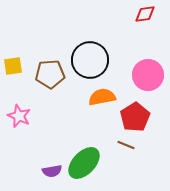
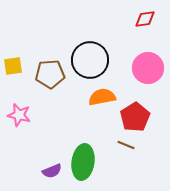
red diamond: moved 5 px down
pink circle: moved 7 px up
pink star: moved 1 px up; rotated 10 degrees counterclockwise
green ellipse: moved 1 px left, 1 px up; rotated 36 degrees counterclockwise
purple semicircle: rotated 12 degrees counterclockwise
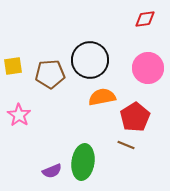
pink star: rotated 20 degrees clockwise
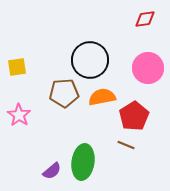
yellow square: moved 4 px right, 1 px down
brown pentagon: moved 14 px right, 19 px down
red pentagon: moved 1 px left, 1 px up
purple semicircle: rotated 18 degrees counterclockwise
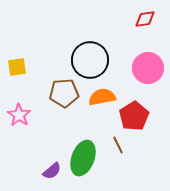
brown line: moved 8 px left; rotated 42 degrees clockwise
green ellipse: moved 4 px up; rotated 12 degrees clockwise
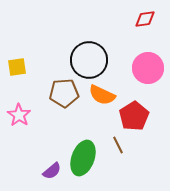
black circle: moved 1 px left
orange semicircle: moved 2 px up; rotated 144 degrees counterclockwise
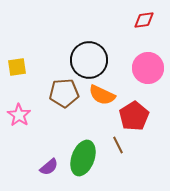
red diamond: moved 1 px left, 1 px down
purple semicircle: moved 3 px left, 4 px up
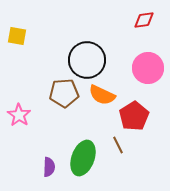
black circle: moved 2 px left
yellow square: moved 31 px up; rotated 18 degrees clockwise
purple semicircle: rotated 48 degrees counterclockwise
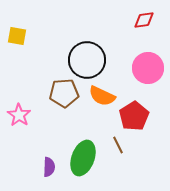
orange semicircle: moved 1 px down
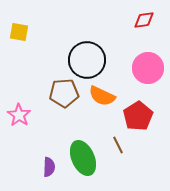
yellow square: moved 2 px right, 4 px up
red pentagon: moved 4 px right
green ellipse: rotated 44 degrees counterclockwise
